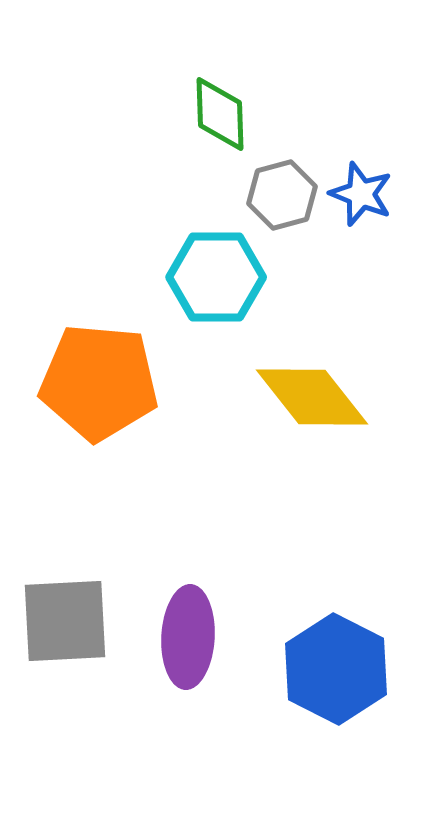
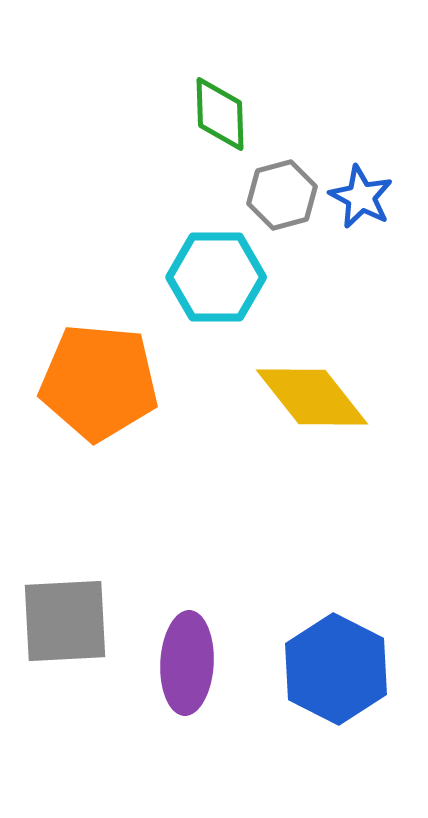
blue star: moved 3 px down; rotated 6 degrees clockwise
purple ellipse: moved 1 px left, 26 px down
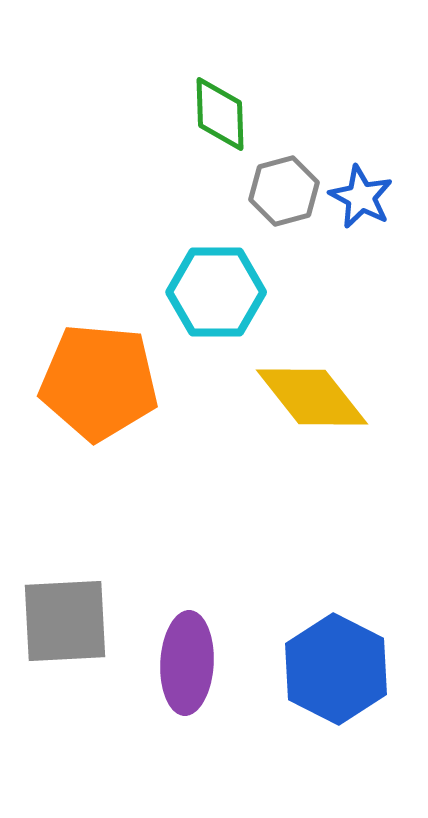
gray hexagon: moved 2 px right, 4 px up
cyan hexagon: moved 15 px down
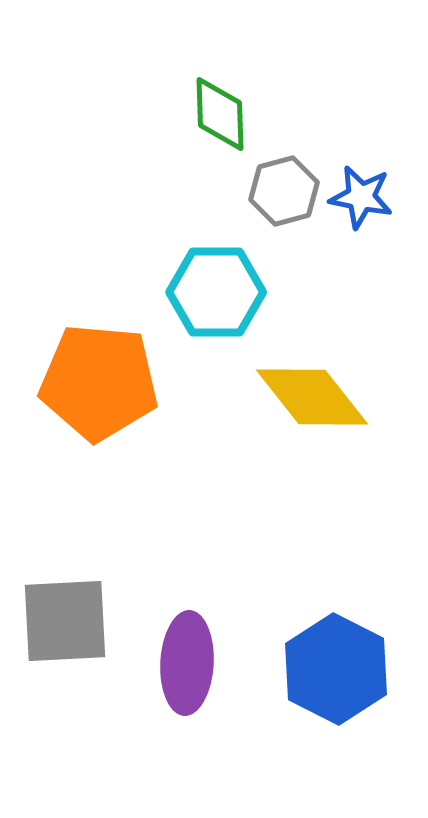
blue star: rotated 16 degrees counterclockwise
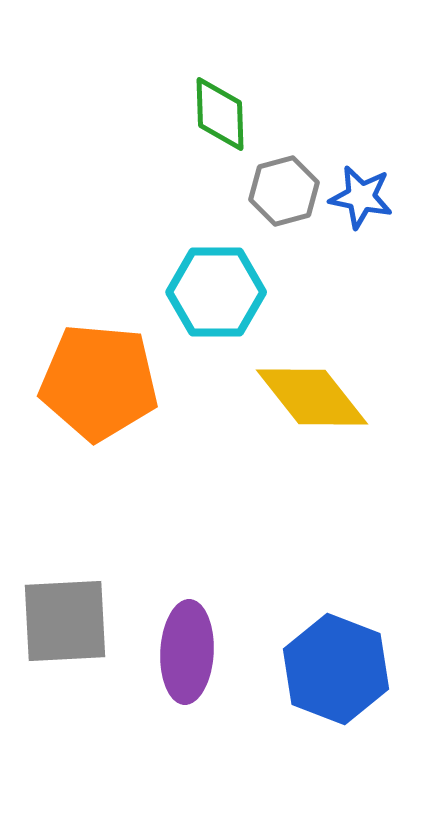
purple ellipse: moved 11 px up
blue hexagon: rotated 6 degrees counterclockwise
